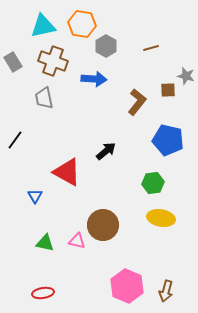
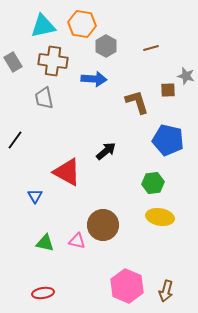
brown cross: rotated 12 degrees counterclockwise
brown L-shape: rotated 56 degrees counterclockwise
yellow ellipse: moved 1 px left, 1 px up
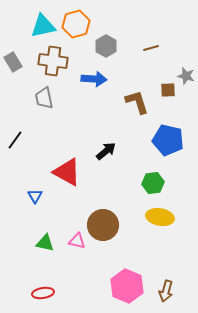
orange hexagon: moved 6 px left; rotated 24 degrees counterclockwise
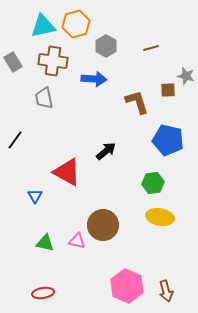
brown arrow: rotated 30 degrees counterclockwise
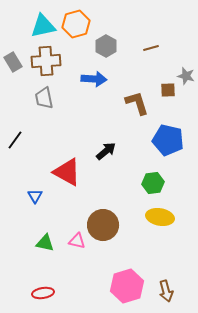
brown cross: moved 7 px left; rotated 12 degrees counterclockwise
brown L-shape: moved 1 px down
pink hexagon: rotated 20 degrees clockwise
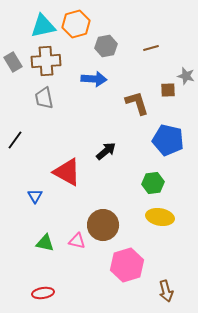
gray hexagon: rotated 20 degrees clockwise
pink hexagon: moved 21 px up
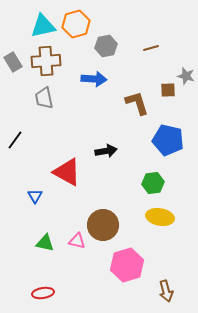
black arrow: rotated 30 degrees clockwise
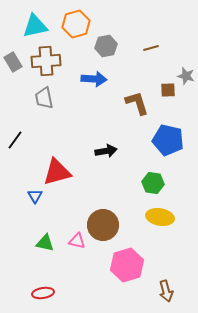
cyan triangle: moved 8 px left
red triangle: moved 10 px left; rotated 44 degrees counterclockwise
green hexagon: rotated 15 degrees clockwise
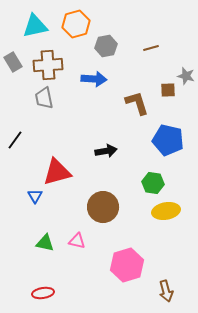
brown cross: moved 2 px right, 4 px down
yellow ellipse: moved 6 px right, 6 px up; rotated 20 degrees counterclockwise
brown circle: moved 18 px up
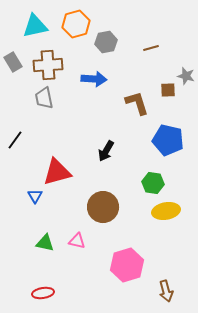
gray hexagon: moved 4 px up
black arrow: rotated 130 degrees clockwise
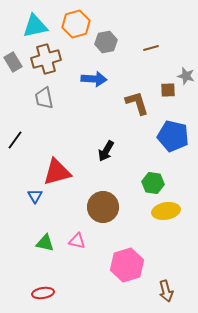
brown cross: moved 2 px left, 6 px up; rotated 12 degrees counterclockwise
blue pentagon: moved 5 px right, 4 px up
